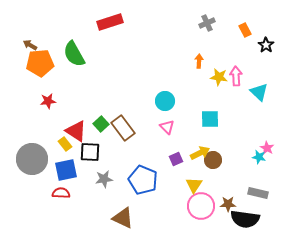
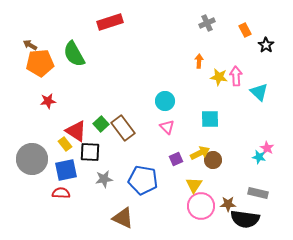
blue pentagon: rotated 12 degrees counterclockwise
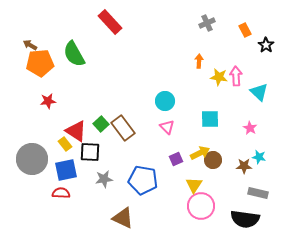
red rectangle: rotated 65 degrees clockwise
pink star: moved 17 px left, 20 px up
brown star: moved 16 px right, 38 px up
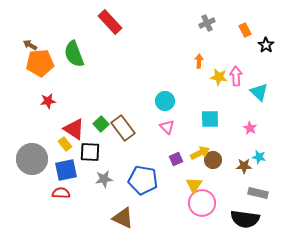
green semicircle: rotated 8 degrees clockwise
red triangle: moved 2 px left, 2 px up
pink circle: moved 1 px right, 3 px up
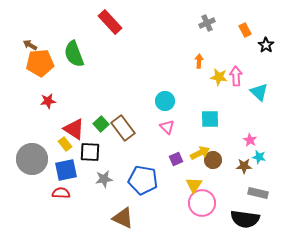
pink star: moved 12 px down
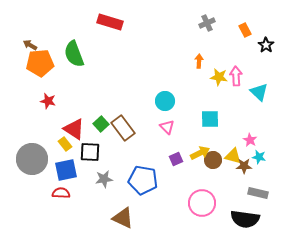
red rectangle: rotated 30 degrees counterclockwise
red star: rotated 21 degrees clockwise
yellow triangle: moved 39 px right, 29 px up; rotated 48 degrees counterclockwise
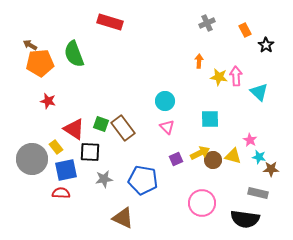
green square: rotated 28 degrees counterclockwise
yellow rectangle: moved 9 px left, 3 px down
brown star: moved 27 px right, 3 px down
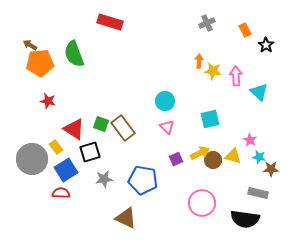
yellow star: moved 6 px left, 6 px up
cyan square: rotated 12 degrees counterclockwise
black square: rotated 20 degrees counterclockwise
blue square: rotated 20 degrees counterclockwise
brown triangle: moved 3 px right
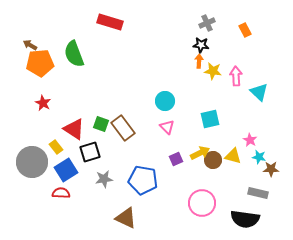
black star: moved 65 px left; rotated 28 degrees counterclockwise
red star: moved 5 px left, 2 px down; rotated 14 degrees clockwise
gray circle: moved 3 px down
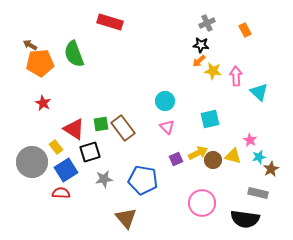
orange arrow: rotated 136 degrees counterclockwise
green square: rotated 28 degrees counterclockwise
yellow arrow: moved 2 px left
cyan star: rotated 24 degrees counterclockwise
brown star: rotated 28 degrees counterclockwise
brown triangle: rotated 25 degrees clockwise
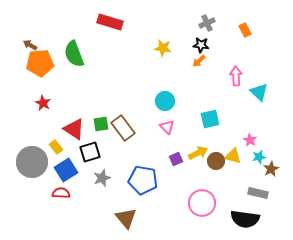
yellow star: moved 50 px left, 23 px up
brown circle: moved 3 px right, 1 px down
gray star: moved 2 px left, 1 px up; rotated 12 degrees counterclockwise
